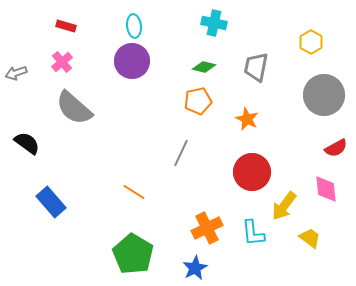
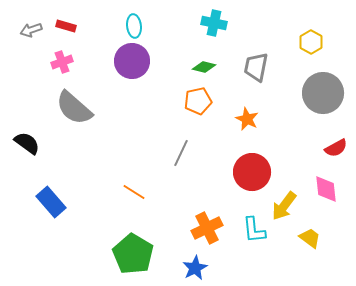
pink cross: rotated 20 degrees clockwise
gray arrow: moved 15 px right, 43 px up
gray circle: moved 1 px left, 2 px up
cyan L-shape: moved 1 px right, 3 px up
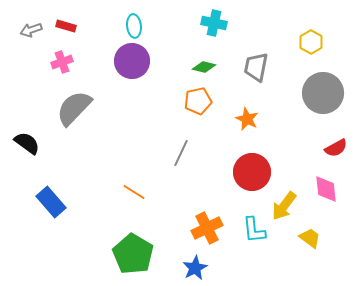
gray semicircle: rotated 93 degrees clockwise
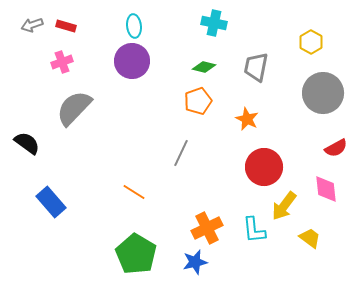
gray arrow: moved 1 px right, 5 px up
orange pentagon: rotated 8 degrees counterclockwise
red circle: moved 12 px right, 5 px up
green pentagon: moved 3 px right
blue star: moved 6 px up; rotated 15 degrees clockwise
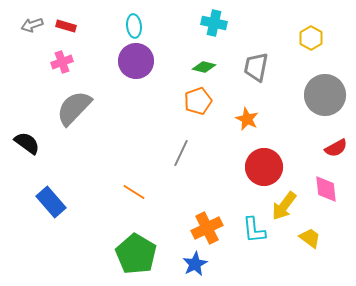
yellow hexagon: moved 4 px up
purple circle: moved 4 px right
gray circle: moved 2 px right, 2 px down
blue star: moved 2 px down; rotated 15 degrees counterclockwise
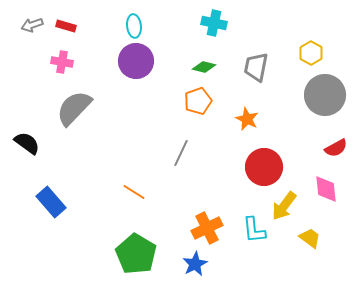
yellow hexagon: moved 15 px down
pink cross: rotated 30 degrees clockwise
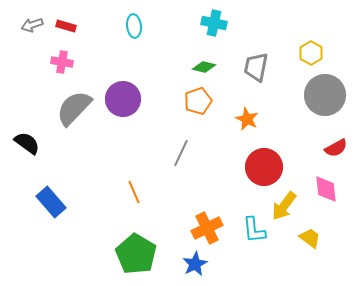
purple circle: moved 13 px left, 38 px down
orange line: rotated 35 degrees clockwise
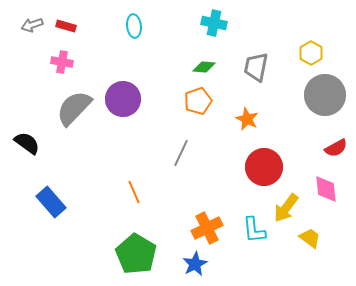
green diamond: rotated 10 degrees counterclockwise
yellow arrow: moved 2 px right, 2 px down
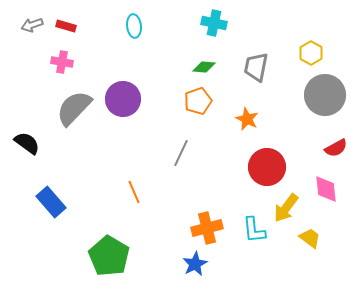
red circle: moved 3 px right
orange cross: rotated 12 degrees clockwise
green pentagon: moved 27 px left, 2 px down
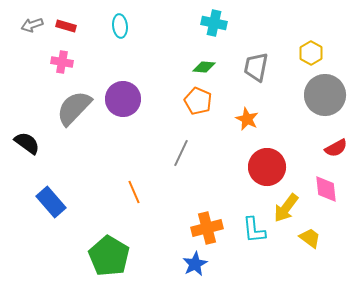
cyan ellipse: moved 14 px left
orange pentagon: rotated 28 degrees counterclockwise
